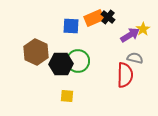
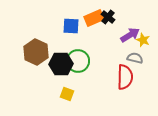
yellow star: moved 11 px down; rotated 16 degrees counterclockwise
red semicircle: moved 2 px down
yellow square: moved 2 px up; rotated 16 degrees clockwise
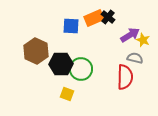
brown hexagon: moved 1 px up
green circle: moved 3 px right, 8 px down
